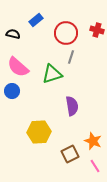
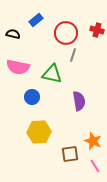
gray line: moved 2 px right, 2 px up
pink semicircle: rotated 30 degrees counterclockwise
green triangle: rotated 30 degrees clockwise
blue circle: moved 20 px right, 6 px down
purple semicircle: moved 7 px right, 5 px up
brown square: rotated 18 degrees clockwise
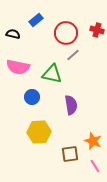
gray line: rotated 32 degrees clockwise
purple semicircle: moved 8 px left, 4 px down
